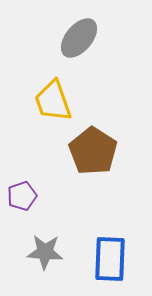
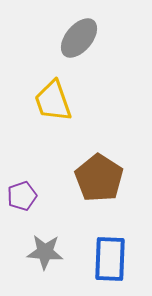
brown pentagon: moved 6 px right, 27 px down
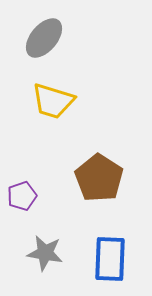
gray ellipse: moved 35 px left
yellow trapezoid: rotated 54 degrees counterclockwise
gray star: moved 1 px down; rotated 6 degrees clockwise
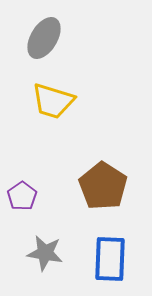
gray ellipse: rotated 9 degrees counterclockwise
brown pentagon: moved 4 px right, 8 px down
purple pentagon: rotated 16 degrees counterclockwise
